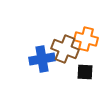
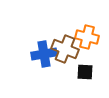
orange cross: moved 1 px right, 2 px up
blue cross: moved 2 px right, 5 px up
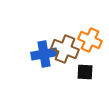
orange cross: moved 3 px right, 3 px down; rotated 10 degrees clockwise
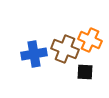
blue cross: moved 10 px left
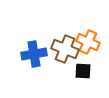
orange cross: moved 2 px left, 2 px down
black square: moved 2 px left, 1 px up
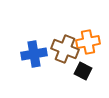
orange cross: rotated 35 degrees counterclockwise
black square: rotated 24 degrees clockwise
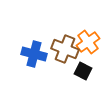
orange cross: rotated 25 degrees counterclockwise
blue cross: rotated 25 degrees clockwise
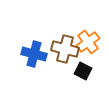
brown cross: rotated 8 degrees counterclockwise
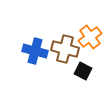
orange cross: moved 2 px right, 5 px up
blue cross: moved 1 px right, 3 px up
